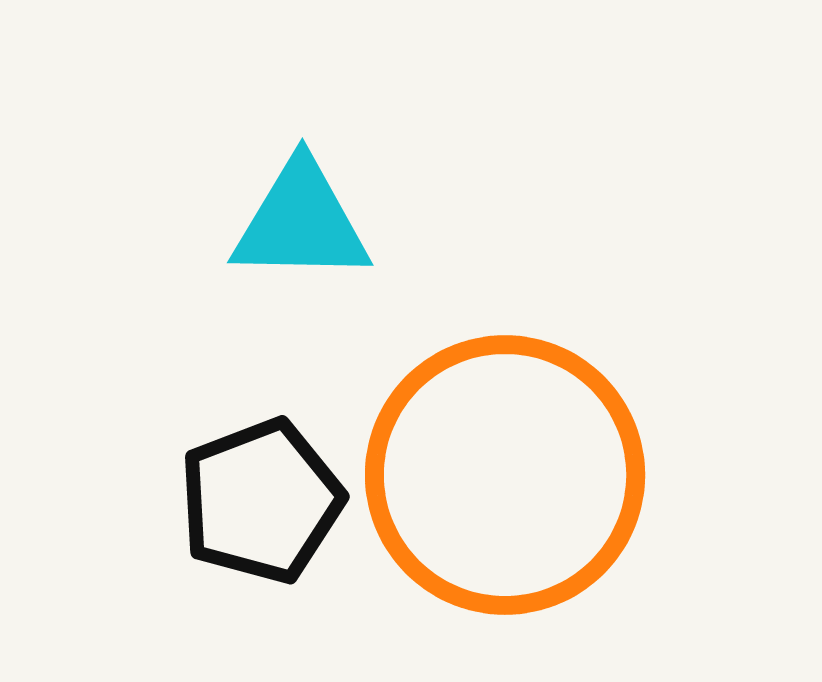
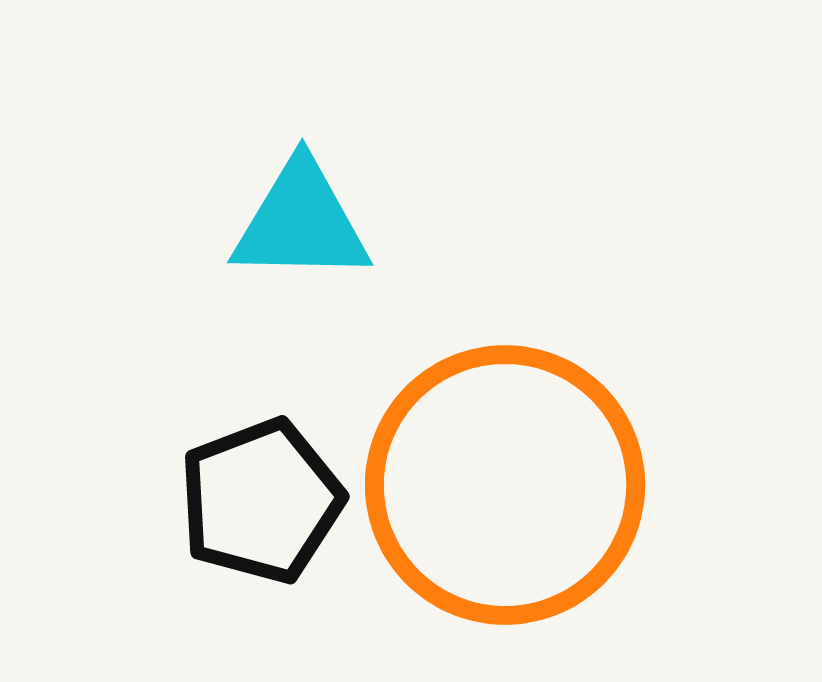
orange circle: moved 10 px down
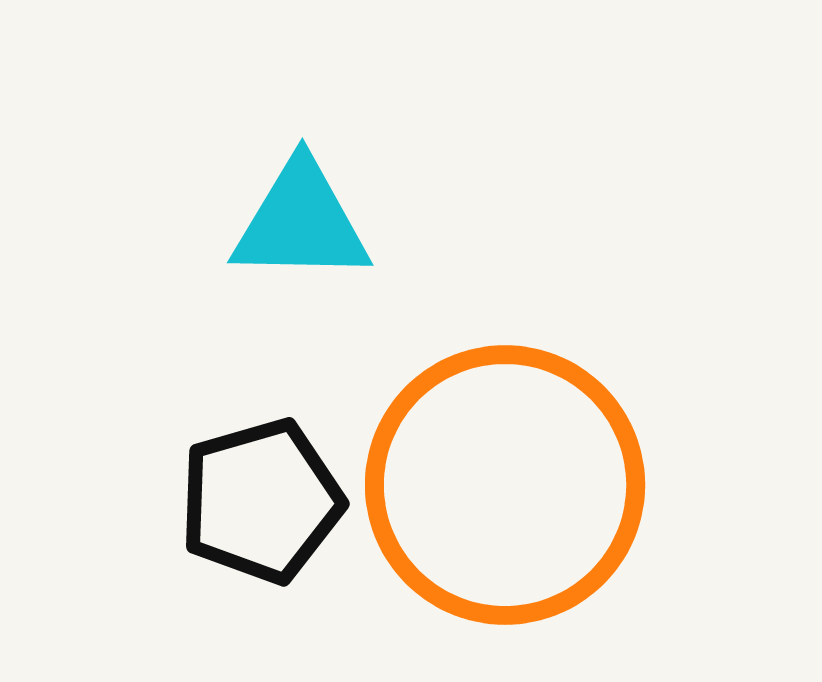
black pentagon: rotated 5 degrees clockwise
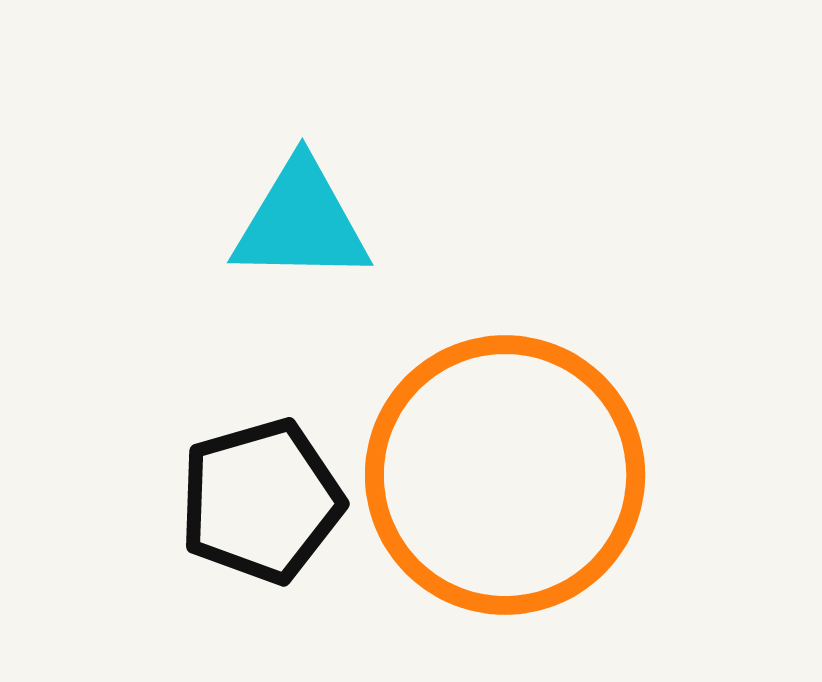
orange circle: moved 10 px up
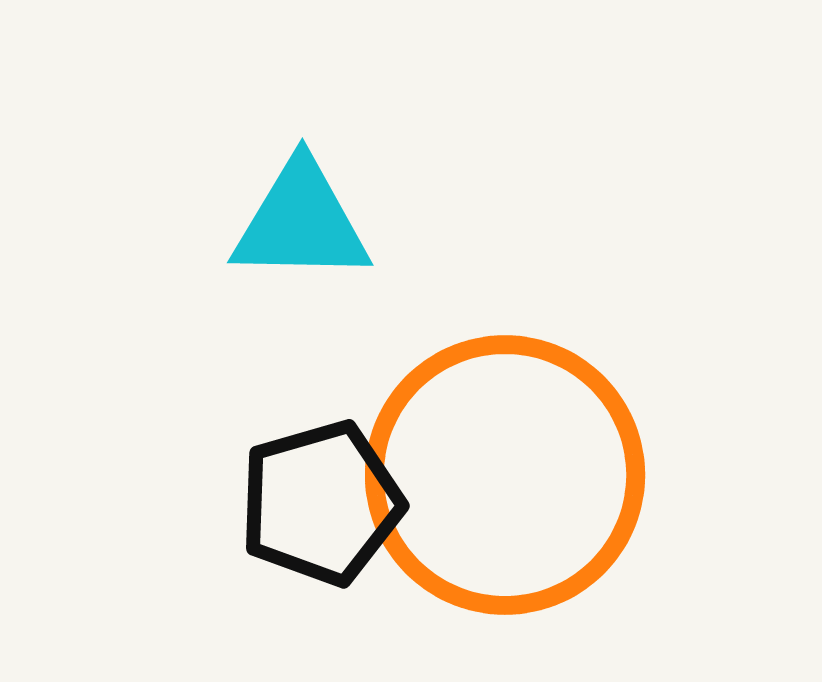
black pentagon: moved 60 px right, 2 px down
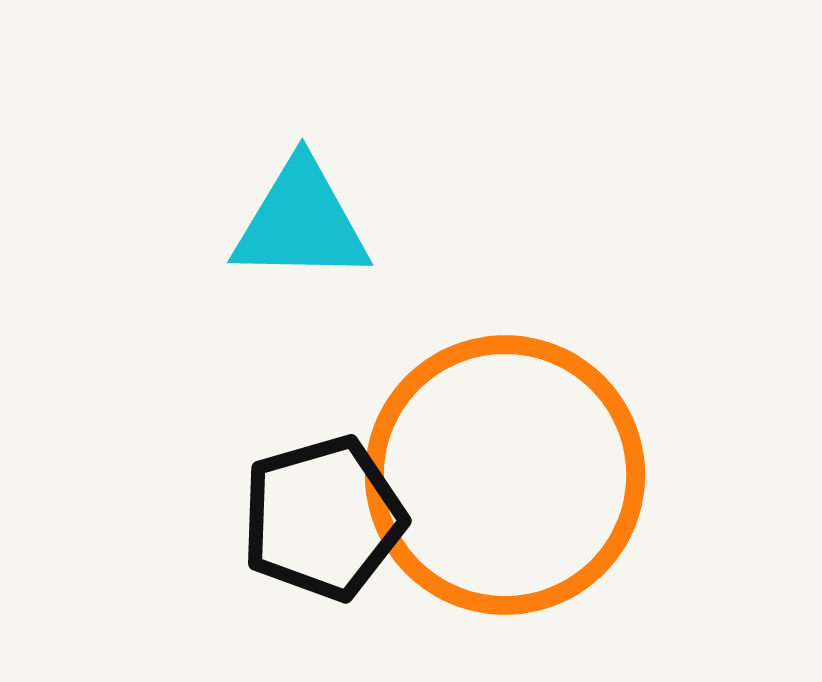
black pentagon: moved 2 px right, 15 px down
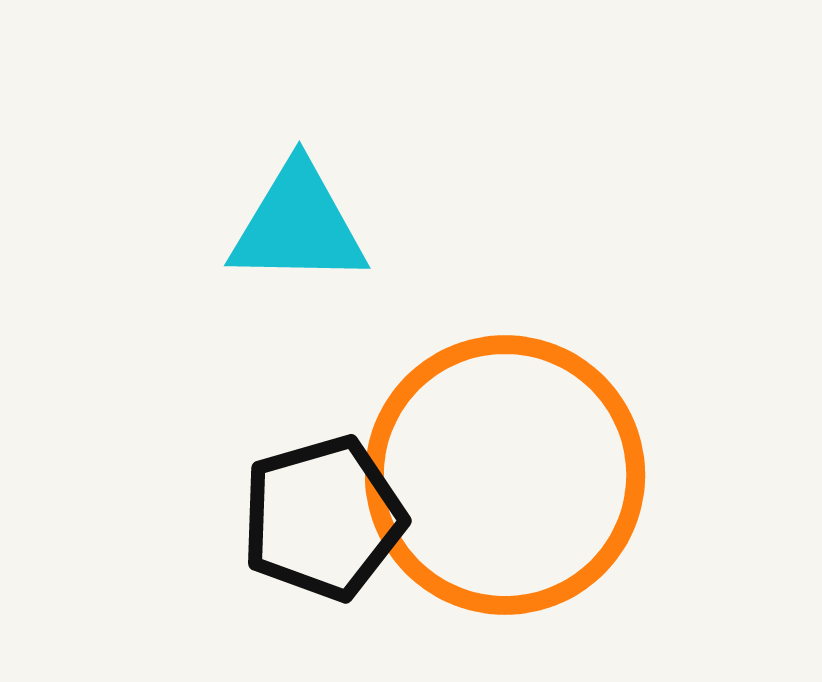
cyan triangle: moved 3 px left, 3 px down
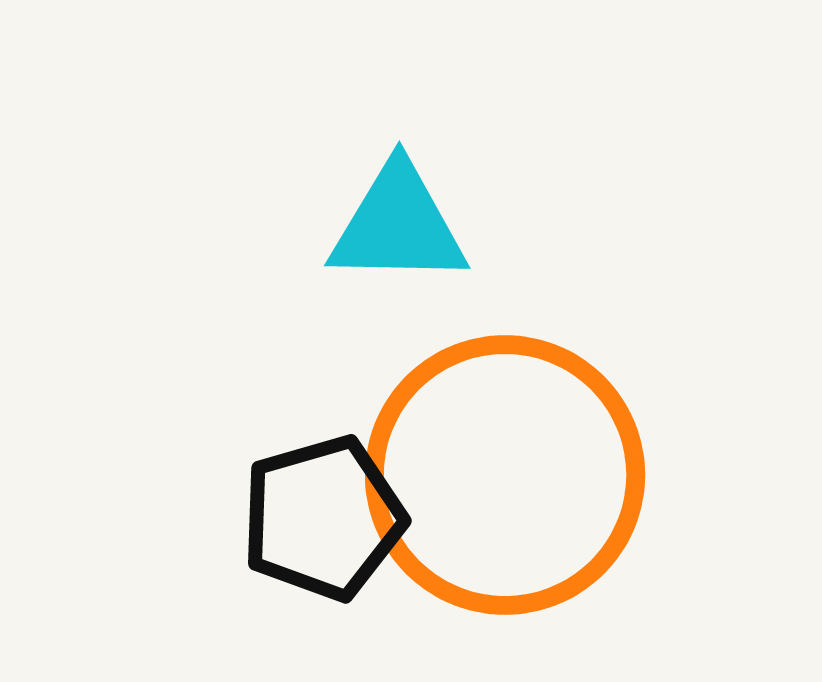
cyan triangle: moved 100 px right
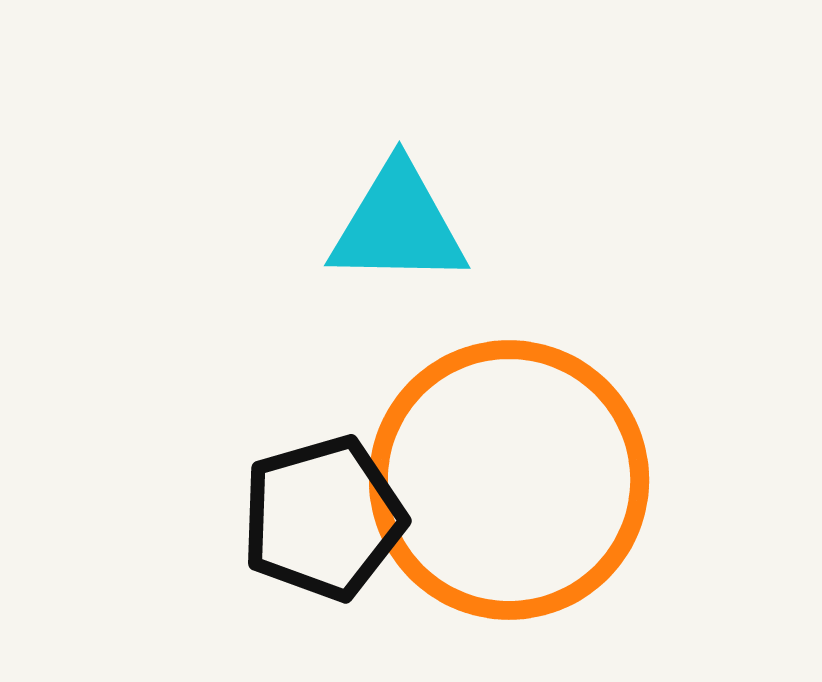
orange circle: moved 4 px right, 5 px down
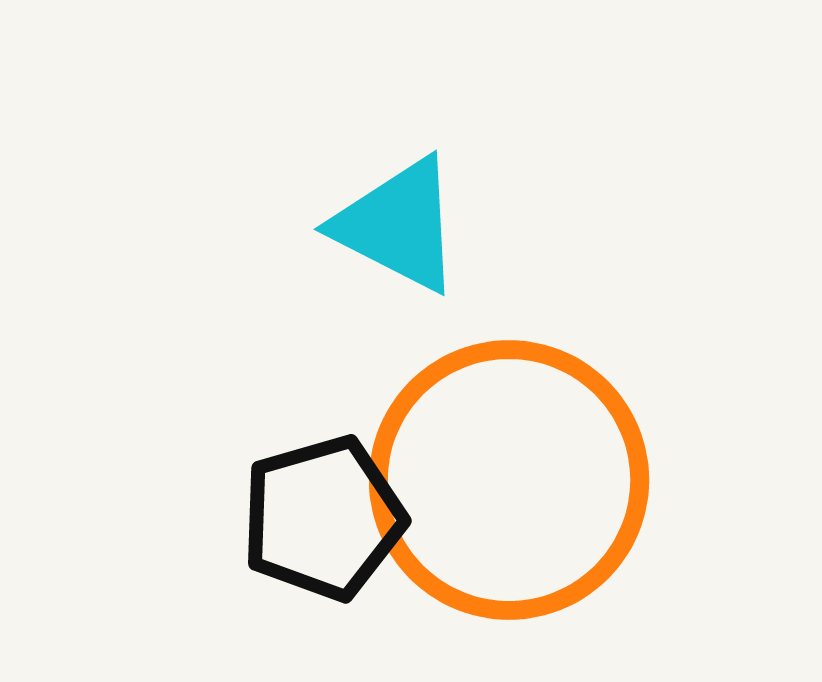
cyan triangle: rotated 26 degrees clockwise
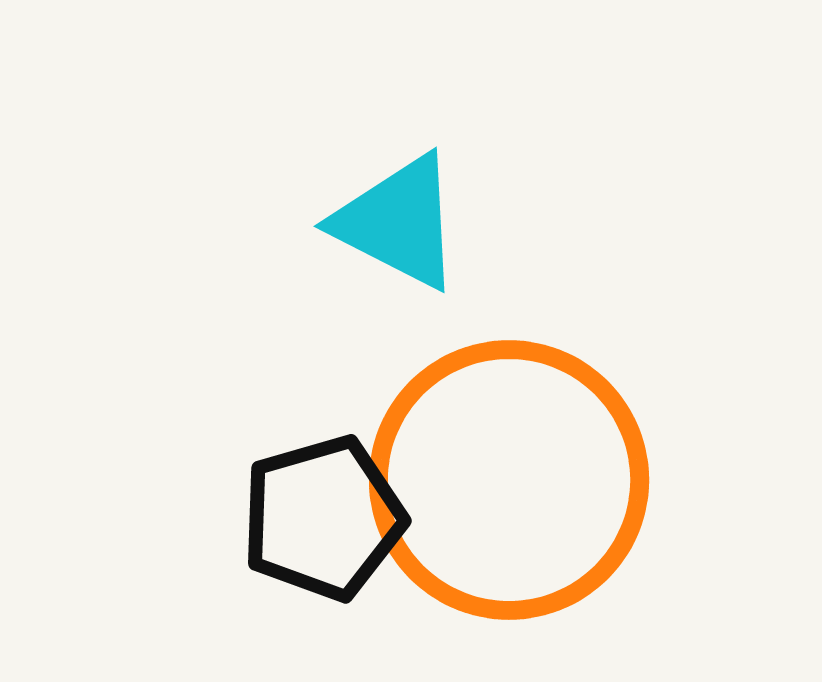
cyan triangle: moved 3 px up
